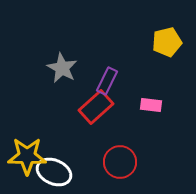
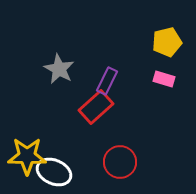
gray star: moved 3 px left, 1 px down
pink rectangle: moved 13 px right, 26 px up; rotated 10 degrees clockwise
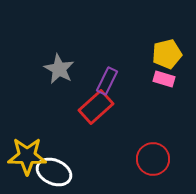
yellow pentagon: moved 12 px down
red circle: moved 33 px right, 3 px up
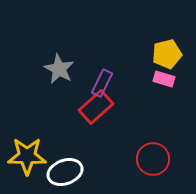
purple rectangle: moved 5 px left, 2 px down
white ellipse: moved 11 px right; rotated 44 degrees counterclockwise
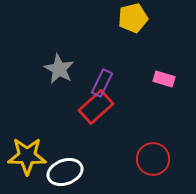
yellow pentagon: moved 34 px left, 36 px up
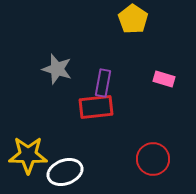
yellow pentagon: moved 1 px down; rotated 24 degrees counterclockwise
gray star: moved 2 px left; rotated 12 degrees counterclockwise
purple rectangle: moved 1 px right; rotated 16 degrees counterclockwise
red rectangle: rotated 36 degrees clockwise
yellow star: moved 1 px right, 1 px up
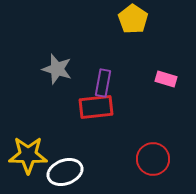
pink rectangle: moved 2 px right
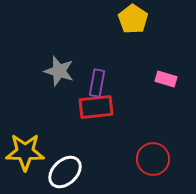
gray star: moved 2 px right, 2 px down
purple rectangle: moved 6 px left
yellow star: moved 3 px left, 3 px up
white ellipse: rotated 24 degrees counterclockwise
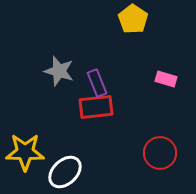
purple rectangle: rotated 32 degrees counterclockwise
red circle: moved 7 px right, 6 px up
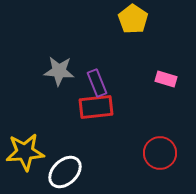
gray star: rotated 12 degrees counterclockwise
yellow star: rotated 6 degrees counterclockwise
